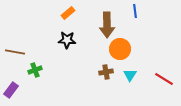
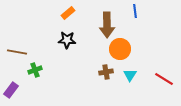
brown line: moved 2 px right
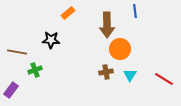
black star: moved 16 px left
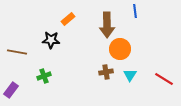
orange rectangle: moved 6 px down
green cross: moved 9 px right, 6 px down
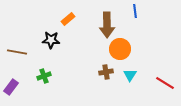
red line: moved 1 px right, 4 px down
purple rectangle: moved 3 px up
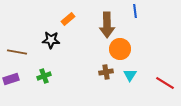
purple rectangle: moved 8 px up; rotated 35 degrees clockwise
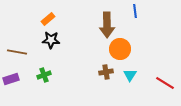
orange rectangle: moved 20 px left
green cross: moved 1 px up
